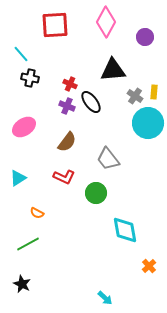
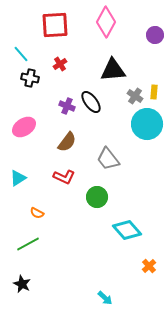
purple circle: moved 10 px right, 2 px up
red cross: moved 10 px left, 20 px up; rotated 32 degrees clockwise
cyan circle: moved 1 px left, 1 px down
green circle: moved 1 px right, 4 px down
cyan diamond: moved 2 px right; rotated 32 degrees counterclockwise
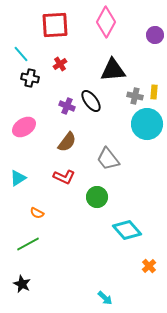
gray cross: rotated 21 degrees counterclockwise
black ellipse: moved 1 px up
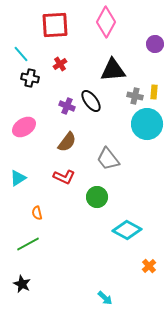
purple circle: moved 9 px down
orange semicircle: rotated 48 degrees clockwise
cyan diamond: rotated 20 degrees counterclockwise
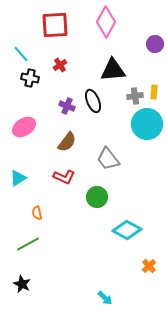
red cross: moved 1 px down
gray cross: rotated 21 degrees counterclockwise
black ellipse: moved 2 px right; rotated 15 degrees clockwise
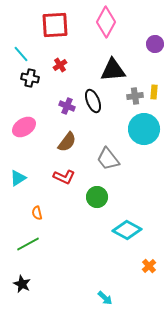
cyan circle: moved 3 px left, 5 px down
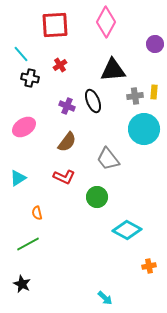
orange cross: rotated 32 degrees clockwise
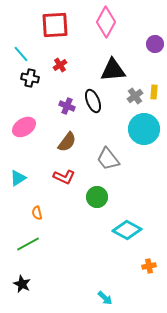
gray cross: rotated 28 degrees counterclockwise
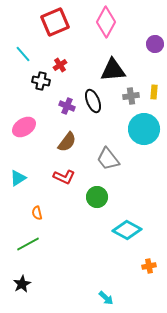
red square: moved 3 px up; rotated 20 degrees counterclockwise
cyan line: moved 2 px right
black cross: moved 11 px right, 3 px down
gray cross: moved 4 px left; rotated 28 degrees clockwise
black star: rotated 18 degrees clockwise
cyan arrow: moved 1 px right
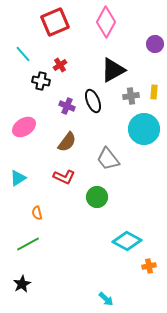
black triangle: rotated 24 degrees counterclockwise
cyan diamond: moved 11 px down
cyan arrow: moved 1 px down
